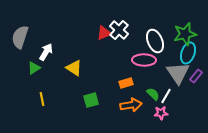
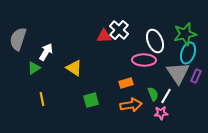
red triangle: moved 3 px down; rotated 21 degrees clockwise
gray semicircle: moved 2 px left, 2 px down
purple rectangle: rotated 16 degrees counterclockwise
green semicircle: rotated 24 degrees clockwise
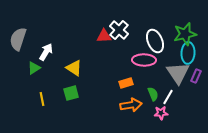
cyan ellipse: rotated 15 degrees counterclockwise
white line: moved 2 px right, 1 px down
green square: moved 20 px left, 7 px up
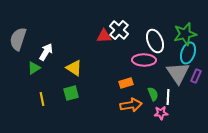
cyan ellipse: rotated 15 degrees clockwise
white line: rotated 28 degrees counterclockwise
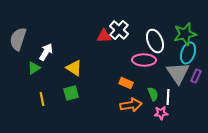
orange rectangle: rotated 40 degrees clockwise
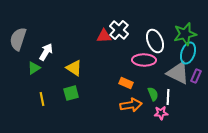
gray triangle: rotated 30 degrees counterclockwise
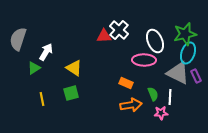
purple rectangle: rotated 48 degrees counterclockwise
white line: moved 2 px right
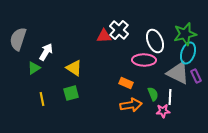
pink star: moved 2 px right, 2 px up
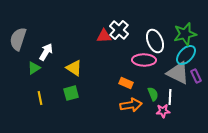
cyan ellipse: moved 2 px left, 2 px down; rotated 25 degrees clockwise
yellow line: moved 2 px left, 1 px up
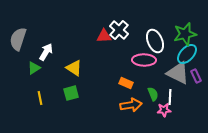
cyan ellipse: moved 1 px right, 1 px up
pink star: moved 1 px right, 1 px up
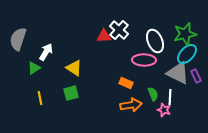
pink star: rotated 24 degrees clockwise
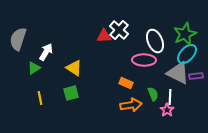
green star: rotated 10 degrees counterclockwise
purple rectangle: rotated 72 degrees counterclockwise
pink star: moved 3 px right; rotated 16 degrees clockwise
